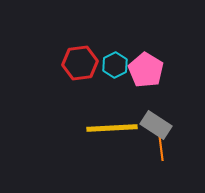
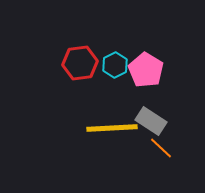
gray rectangle: moved 5 px left, 4 px up
orange line: rotated 40 degrees counterclockwise
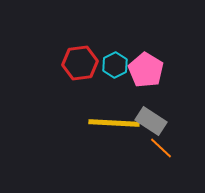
yellow line: moved 2 px right, 5 px up; rotated 6 degrees clockwise
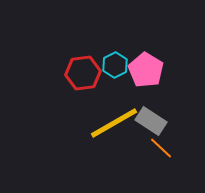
red hexagon: moved 3 px right, 10 px down
yellow line: rotated 33 degrees counterclockwise
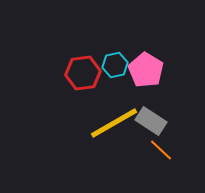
cyan hexagon: rotated 15 degrees clockwise
orange line: moved 2 px down
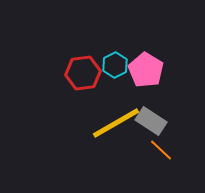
cyan hexagon: rotated 15 degrees counterclockwise
yellow line: moved 2 px right
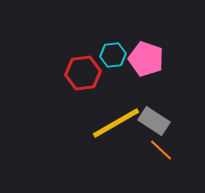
cyan hexagon: moved 2 px left, 10 px up; rotated 20 degrees clockwise
pink pentagon: moved 11 px up; rotated 12 degrees counterclockwise
gray rectangle: moved 3 px right
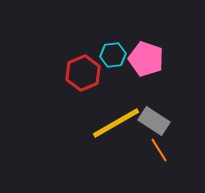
red hexagon: rotated 16 degrees counterclockwise
orange line: moved 2 px left; rotated 15 degrees clockwise
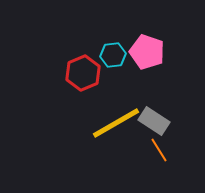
pink pentagon: moved 1 px right, 7 px up
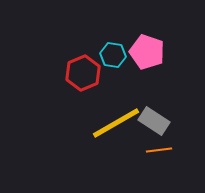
cyan hexagon: rotated 15 degrees clockwise
orange line: rotated 65 degrees counterclockwise
